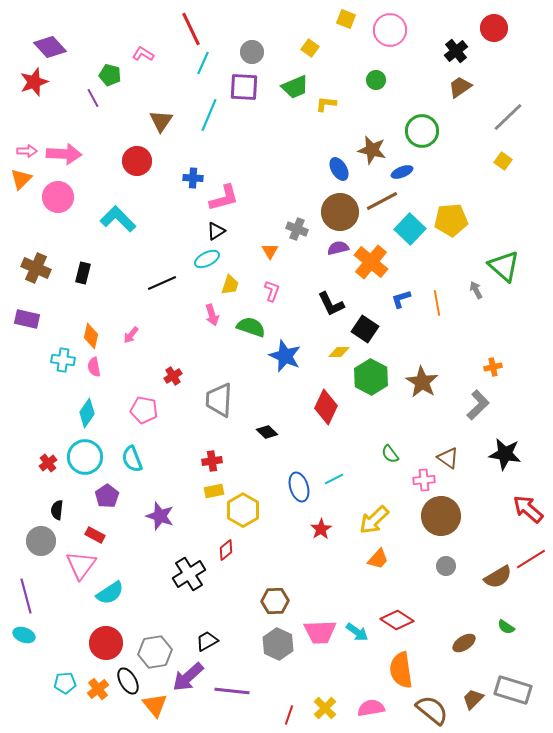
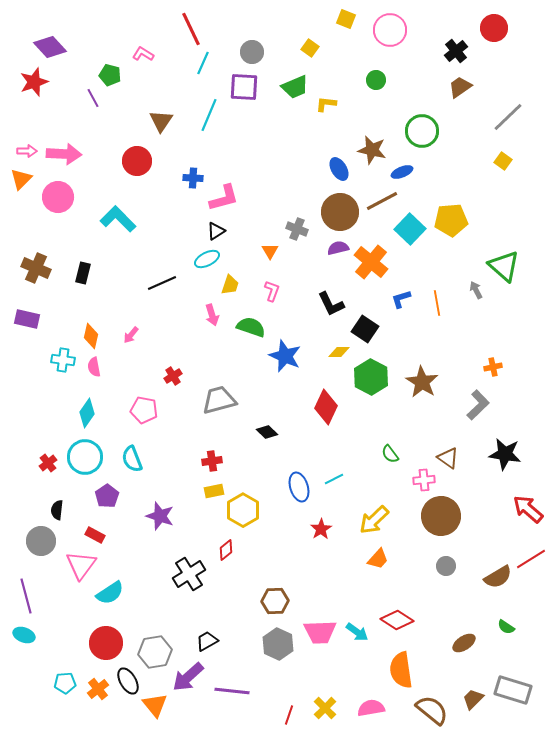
gray trapezoid at (219, 400): rotated 72 degrees clockwise
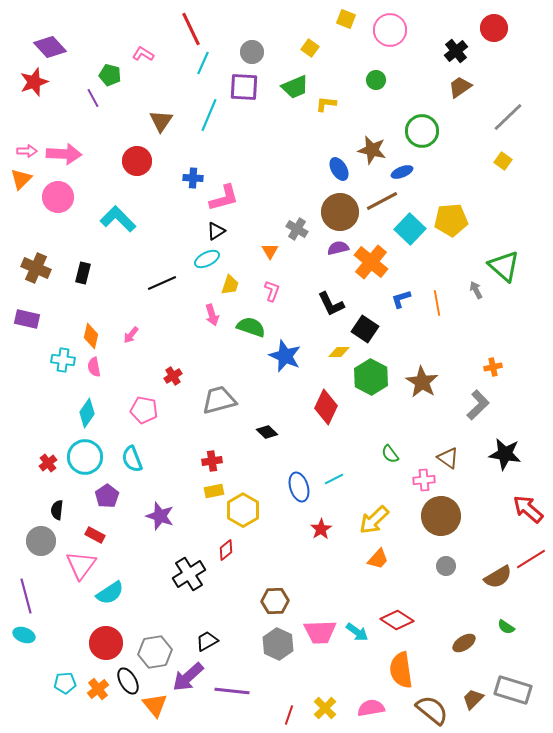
gray cross at (297, 229): rotated 10 degrees clockwise
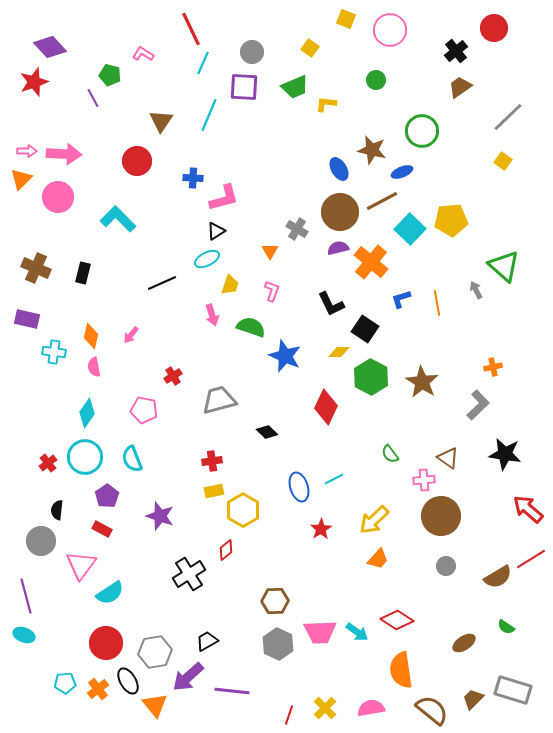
cyan cross at (63, 360): moved 9 px left, 8 px up
red rectangle at (95, 535): moved 7 px right, 6 px up
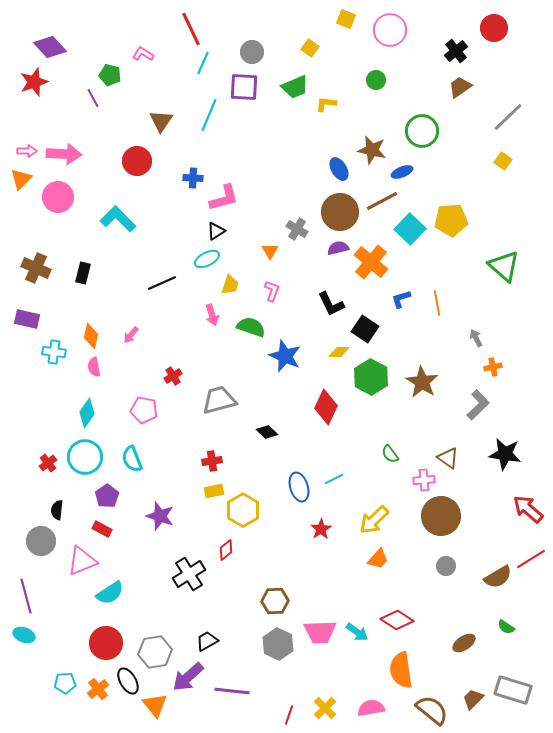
gray arrow at (476, 290): moved 48 px down
pink triangle at (81, 565): moved 1 px right, 4 px up; rotated 32 degrees clockwise
